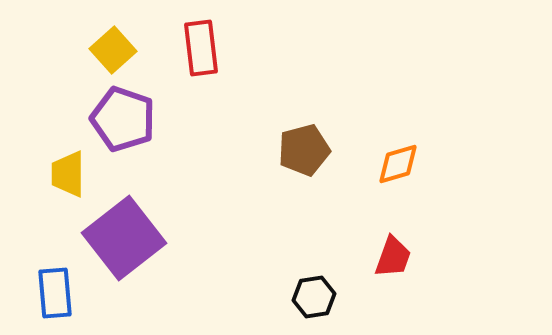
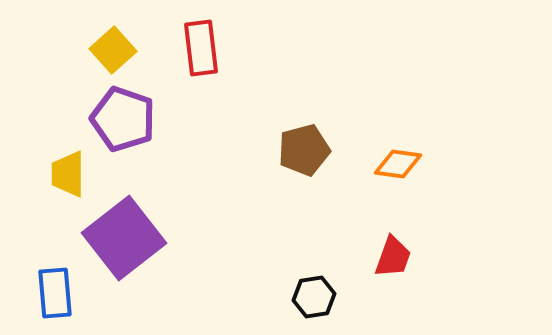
orange diamond: rotated 24 degrees clockwise
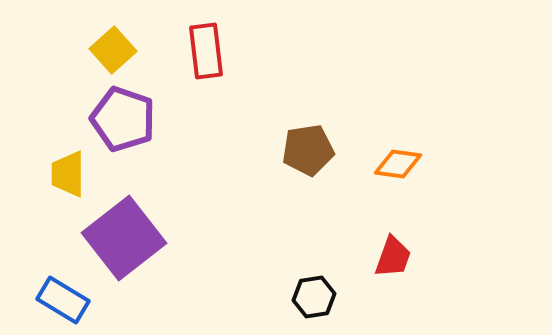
red rectangle: moved 5 px right, 3 px down
brown pentagon: moved 4 px right; rotated 6 degrees clockwise
blue rectangle: moved 8 px right, 7 px down; rotated 54 degrees counterclockwise
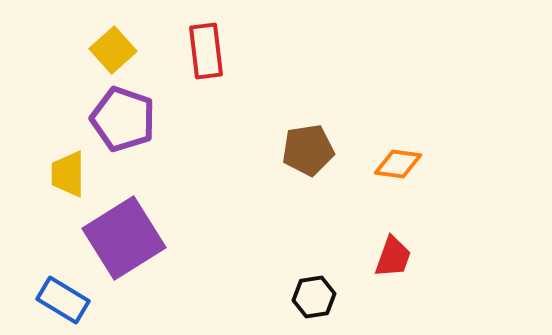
purple square: rotated 6 degrees clockwise
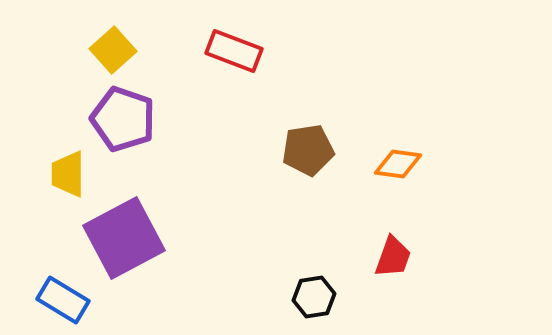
red rectangle: moved 28 px right; rotated 62 degrees counterclockwise
purple square: rotated 4 degrees clockwise
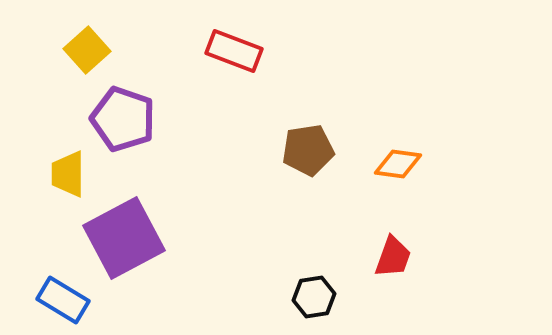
yellow square: moved 26 px left
